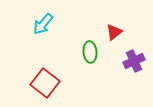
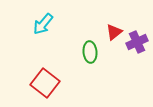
purple cross: moved 3 px right, 19 px up
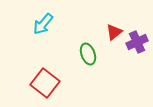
green ellipse: moved 2 px left, 2 px down; rotated 15 degrees counterclockwise
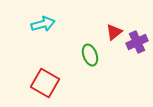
cyan arrow: rotated 145 degrees counterclockwise
green ellipse: moved 2 px right, 1 px down
red square: rotated 8 degrees counterclockwise
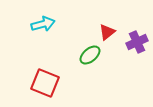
red triangle: moved 7 px left
green ellipse: rotated 70 degrees clockwise
red square: rotated 8 degrees counterclockwise
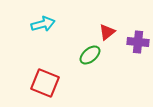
purple cross: moved 1 px right; rotated 30 degrees clockwise
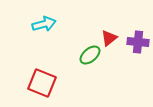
cyan arrow: moved 1 px right
red triangle: moved 2 px right, 6 px down
red square: moved 3 px left
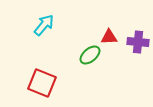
cyan arrow: moved 1 px down; rotated 35 degrees counterclockwise
red triangle: moved 1 px up; rotated 36 degrees clockwise
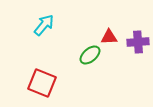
purple cross: rotated 10 degrees counterclockwise
